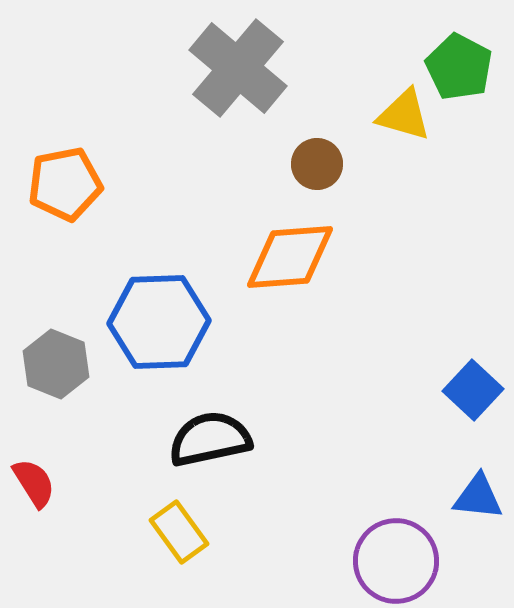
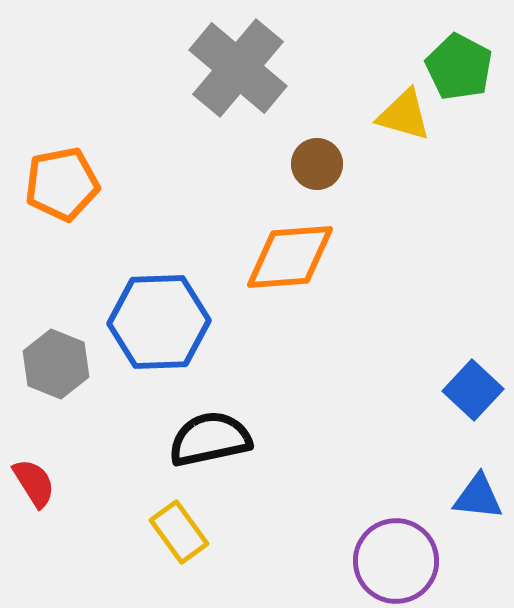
orange pentagon: moved 3 px left
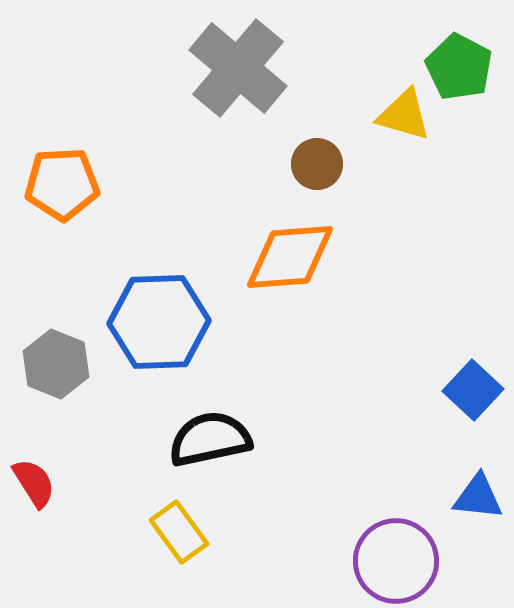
orange pentagon: rotated 8 degrees clockwise
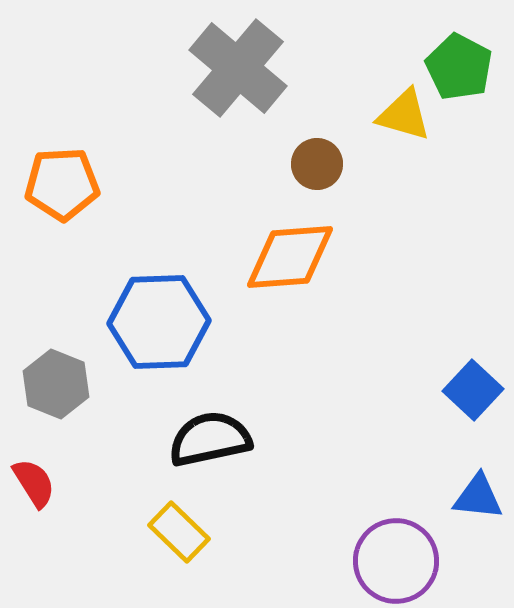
gray hexagon: moved 20 px down
yellow rectangle: rotated 10 degrees counterclockwise
